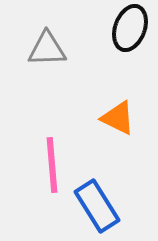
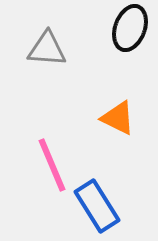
gray triangle: rotated 6 degrees clockwise
pink line: rotated 18 degrees counterclockwise
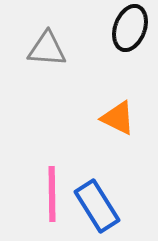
pink line: moved 29 px down; rotated 22 degrees clockwise
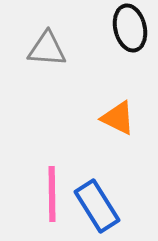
black ellipse: rotated 33 degrees counterclockwise
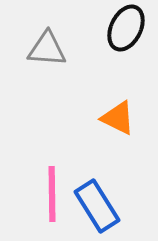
black ellipse: moved 4 px left; rotated 39 degrees clockwise
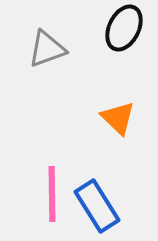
black ellipse: moved 2 px left
gray triangle: rotated 24 degrees counterclockwise
orange triangle: rotated 18 degrees clockwise
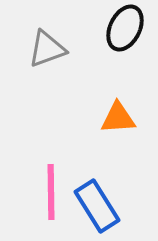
black ellipse: moved 1 px right
orange triangle: rotated 48 degrees counterclockwise
pink line: moved 1 px left, 2 px up
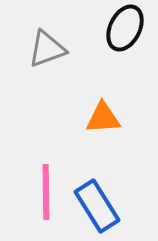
orange triangle: moved 15 px left
pink line: moved 5 px left
